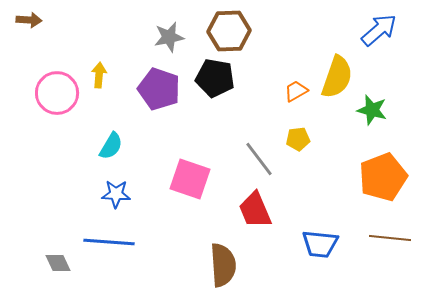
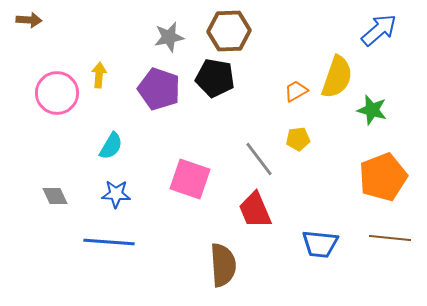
gray diamond: moved 3 px left, 67 px up
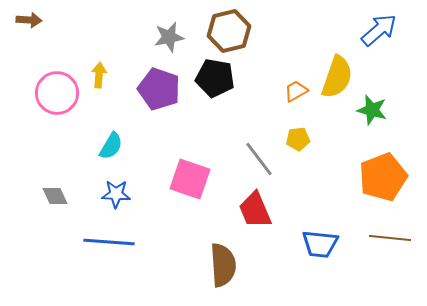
brown hexagon: rotated 12 degrees counterclockwise
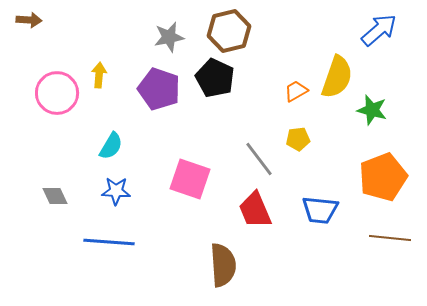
black pentagon: rotated 15 degrees clockwise
blue star: moved 3 px up
blue trapezoid: moved 34 px up
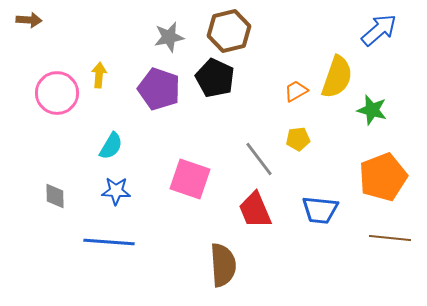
gray diamond: rotated 24 degrees clockwise
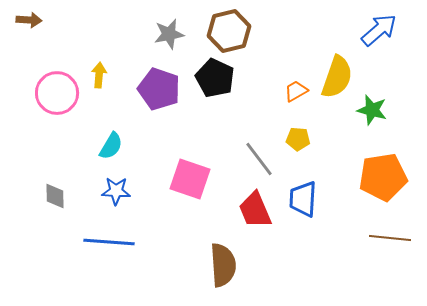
gray star: moved 3 px up
yellow pentagon: rotated 10 degrees clockwise
orange pentagon: rotated 12 degrees clockwise
blue trapezoid: moved 17 px left, 11 px up; rotated 87 degrees clockwise
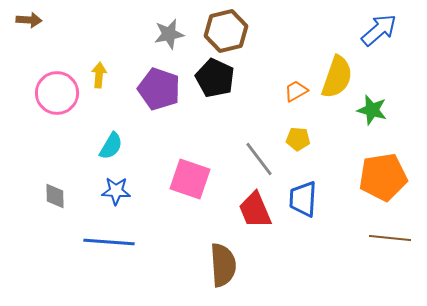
brown hexagon: moved 3 px left
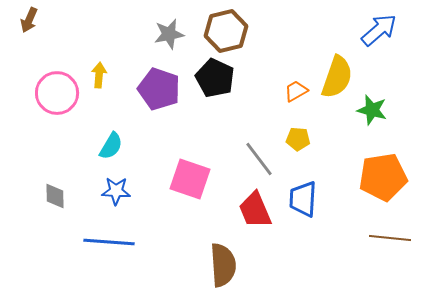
brown arrow: rotated 110 degrees clockwise
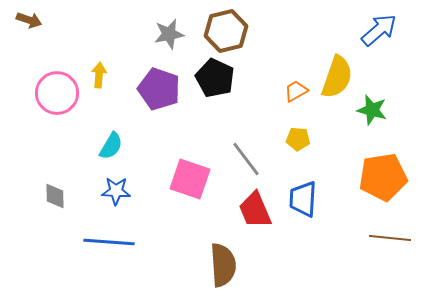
brown arrow: rotated 95 degrees counterclockwise
gray line: moved 13 px left
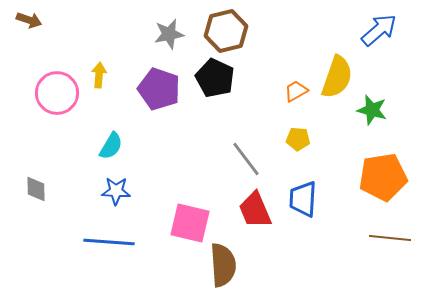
pink square: moved 44 px down; rotated 6 degrees counterclockwise
gray diamond: moved 19 px left, 7 px up
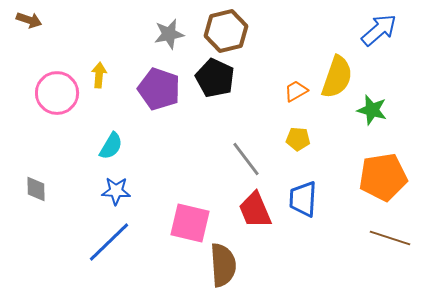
brown line: rotated 12 degrees clockwise
blue line: rotated 48 degrees counterclockwise
